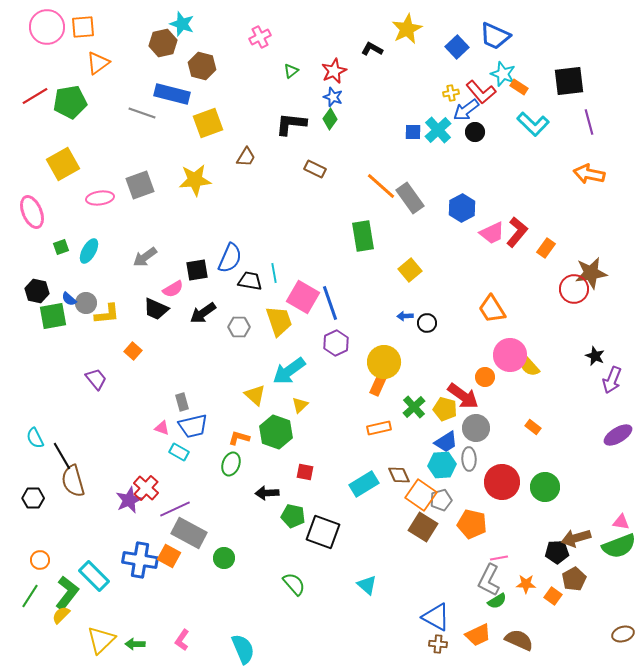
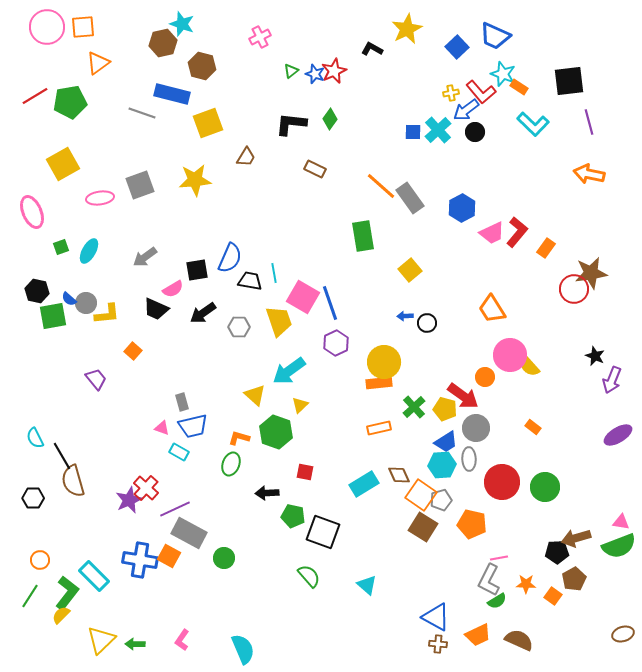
blue star at (333, 97): moved 18 px left, 23 px up
orange rectangle at (379, 383): rotated 60 degrees clockwise
green semicircle at (294, 584): moved 15 px right, 8 px up
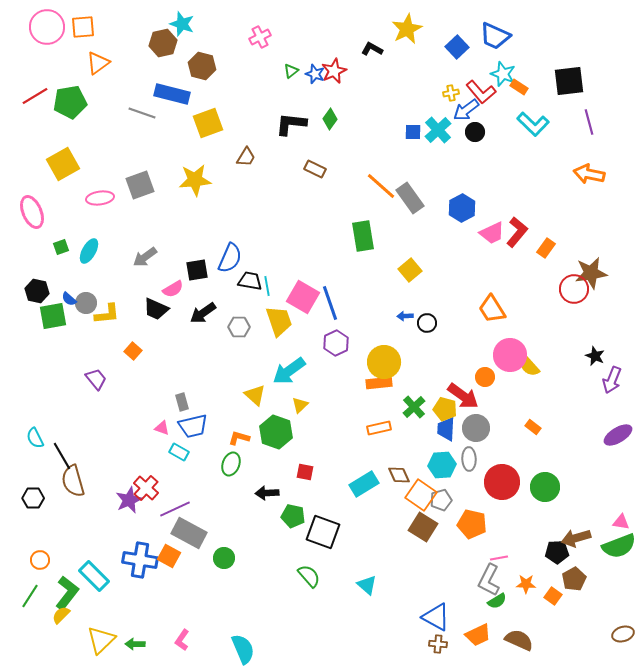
cyan line at (274, 273): moved 7 px left, 13 px down
blue trapezoid at (446, 442): moved 13 px up; rotated 125 degrees clockwise
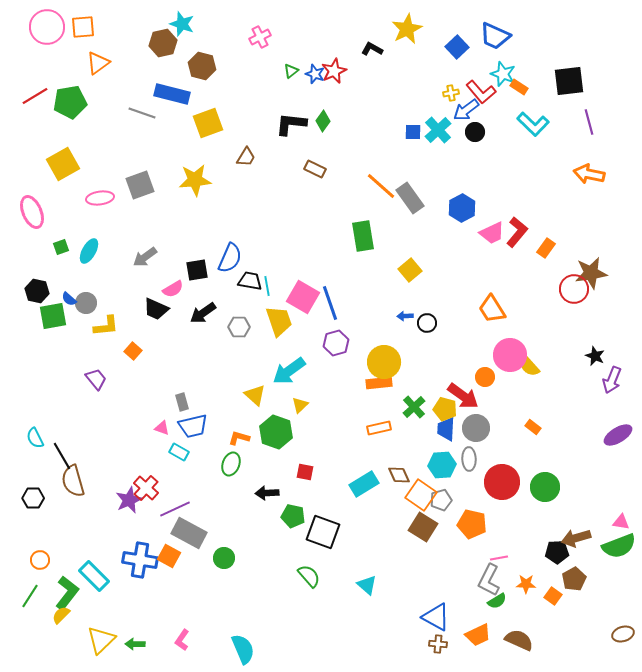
green diamond at (330, 119): moved 7 px left, 2 px down
yellow L-shape at (107, 314): moved 1 px left, 12 px down
purple hexagon at (336, 343): rotated 10 degrees clockwise
